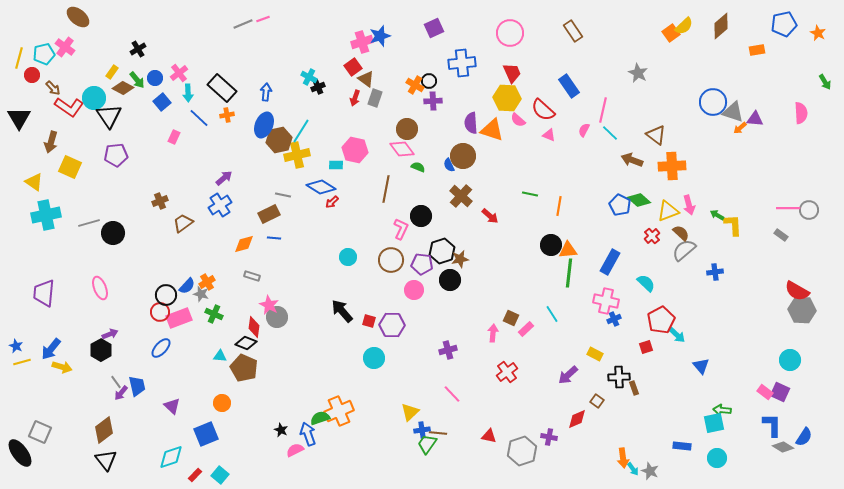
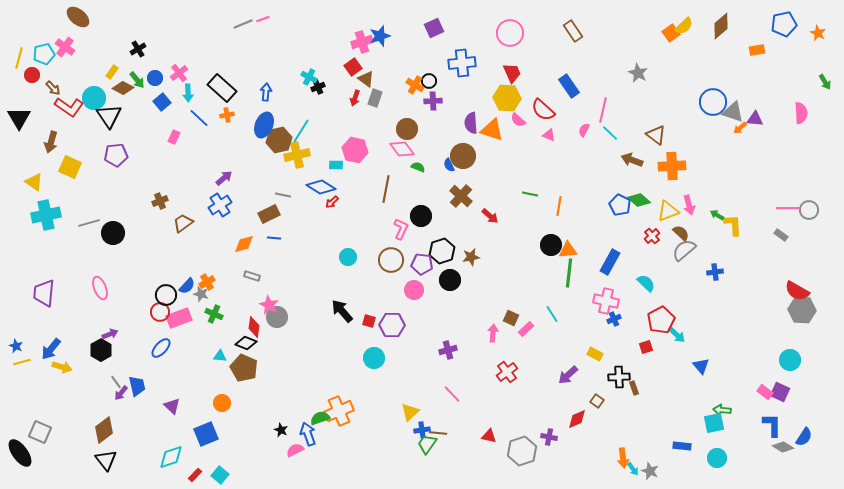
brown star at (460, 259): moved 11 px right, 2 px up
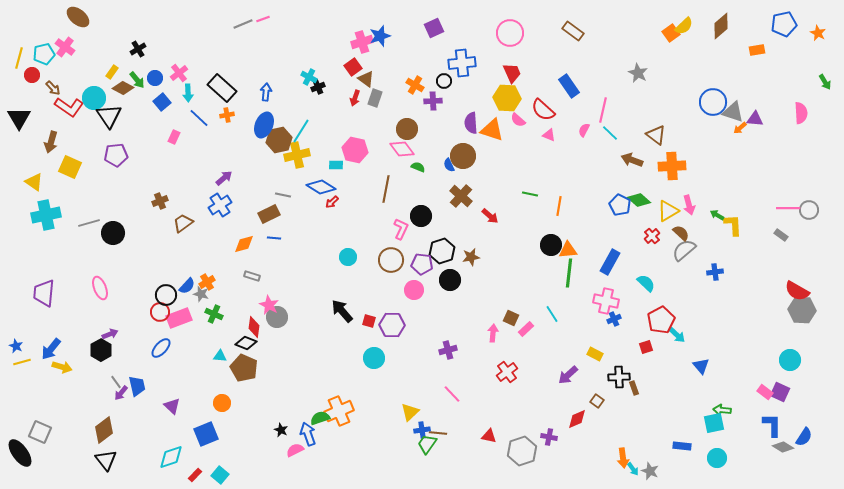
brown rectangle at (573, 31): rotated 20 degrees counterclockwise
black circle at (429, 81): moved 15 px right
yellow triangle at (668, 211): rotated 10 degrees counterclockwise
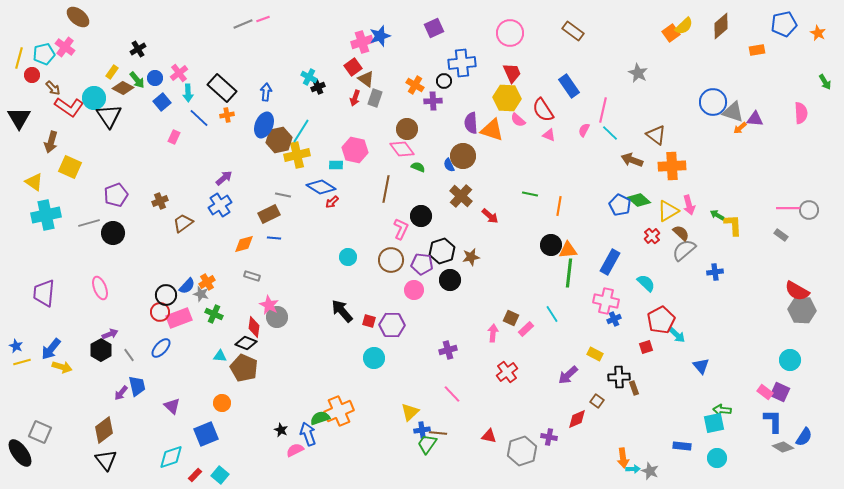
red semicircle at (543, 110): rotated 15 degrees clockwise
purple pentagon at (116, 155): moved 40 px down; rotated 15 degrees counterclockwise
gray line at (116, 382): moved 13 px right, 27 px up
blue L-shape at (772, 425): moved 1 px right, 4 px up
cyan arrow at (633, 469): rotated 56 degrees counterclockwise
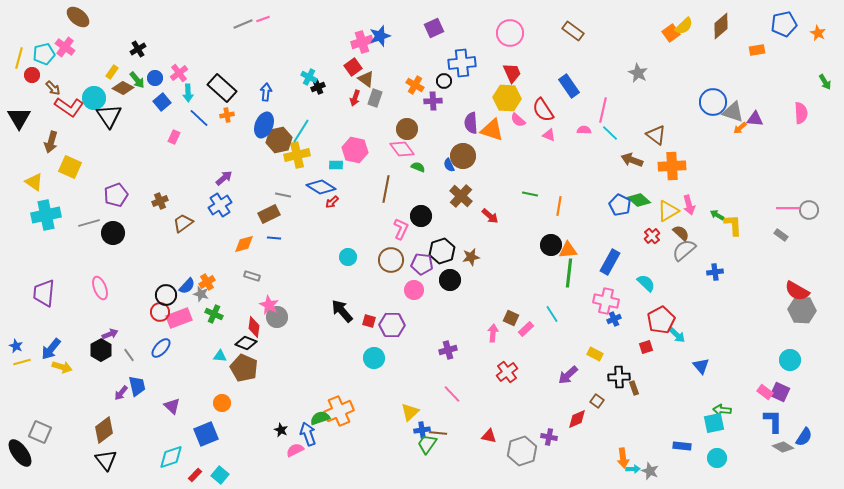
pink semicircle at (584, 130): rotated 64 degrees clockwise
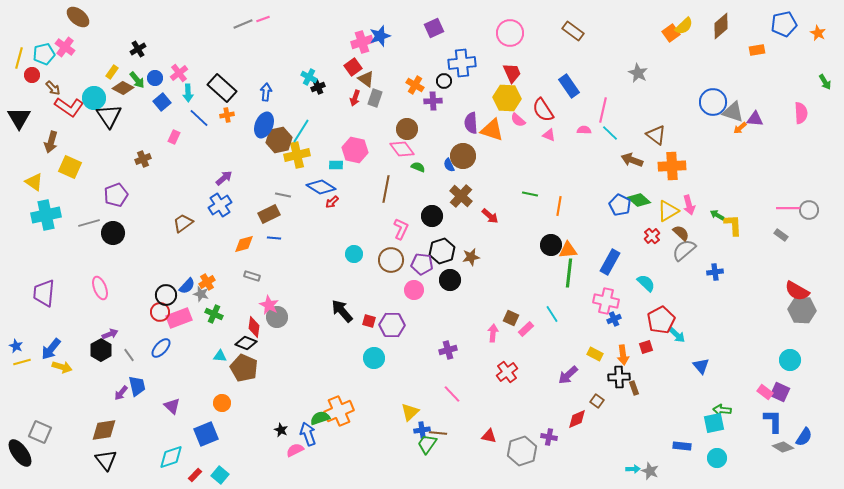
brown cross at (160, 201): moved 17 px left, 42 px up
black circle at (421, 216): moved 11 px right
cyan circle at (348, 257): moved 6 px right, 3 px up
brown diamond at (104, 430): rotated 28 degrees clockwise
orange arrow at (623, 458): moved 103 px up
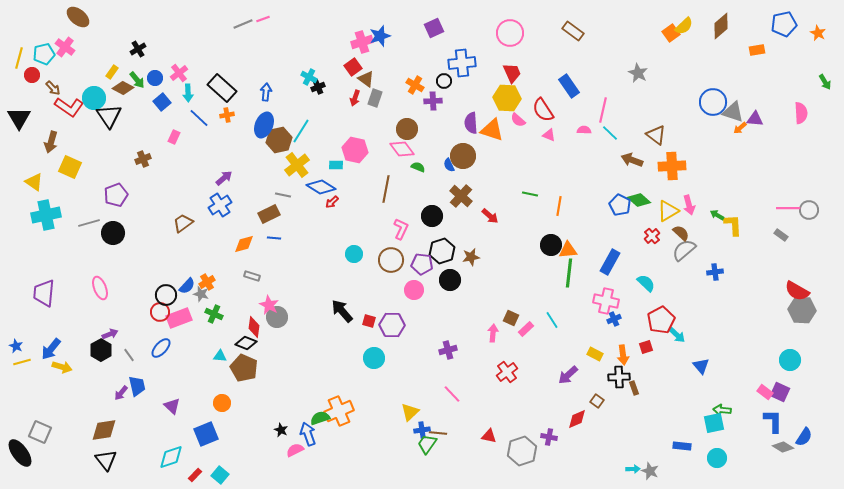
yellow cross at (297, 155): moved 10 px down; rotated 25 degrees counterclockwise
cyan line at (552, 314): moved 6 px down
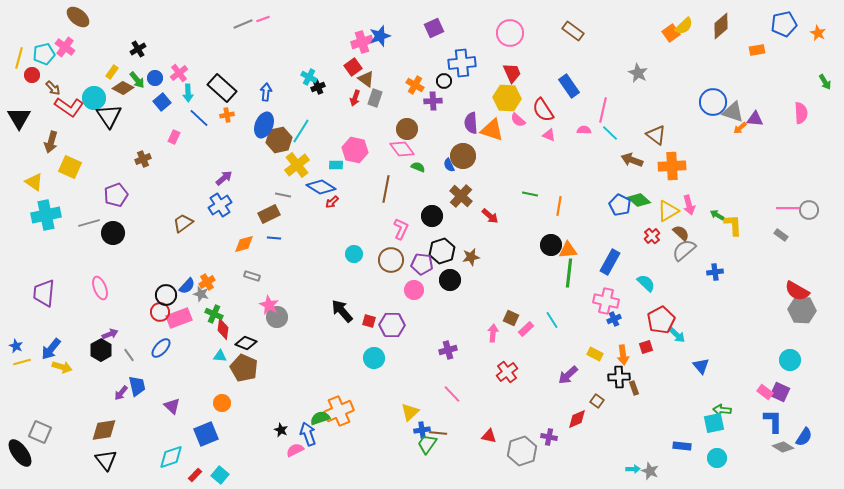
red diamond at (254, 327): moved 31 px left, 2 px down
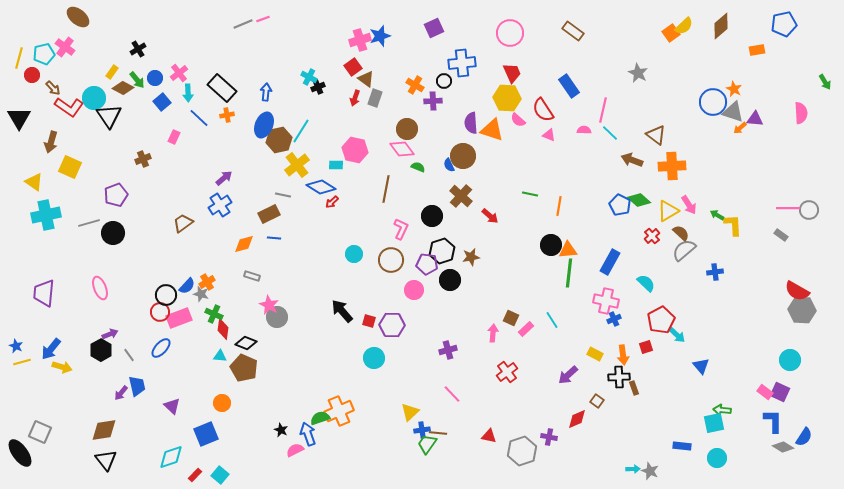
orange star at (818, 33): moved 84 px left, 56 px down
pink cross at (362, 42): moved 2 px left, 2 px up
pink arrow at (689, 205): rotated 18 degrees counterclockwise
purple pentagon at (422, 264): moved 5 px right
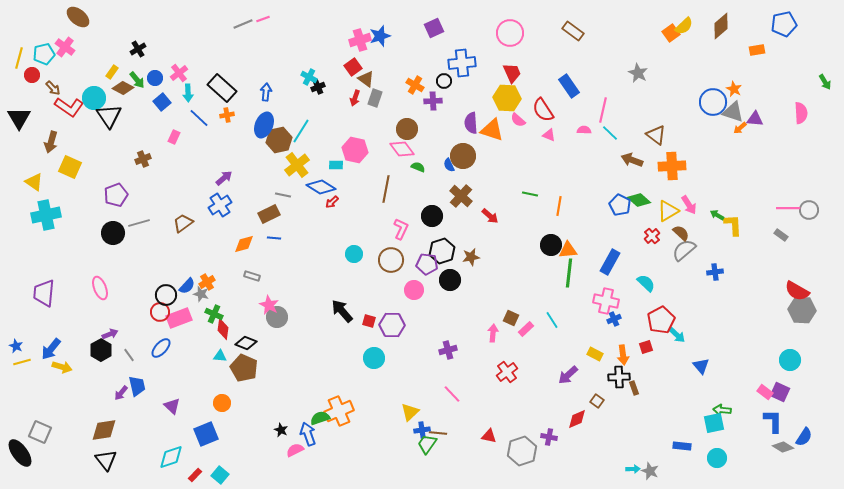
gray line at (89, 223): moved 50 px right
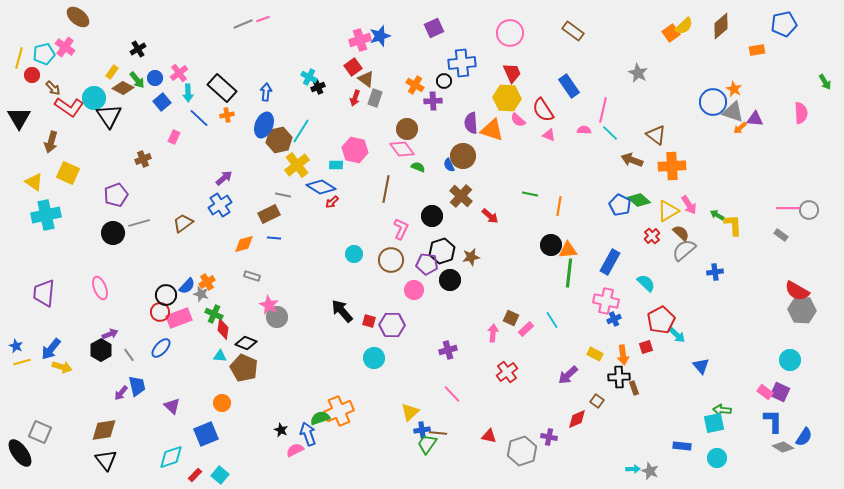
yellow square at (70, 167): moved 2 px left, 6 px down
